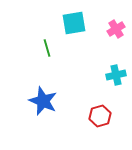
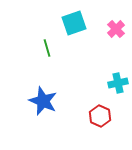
cyan square: rotated 10 degrees counterclockwise
pink cross: rotated 12 degrees counterclockwise
cyan cross: moved 2 px right, 8 px down
red hexagon: rotated 20 degrees counterclockwise
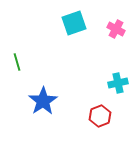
pink cross: rotated 18 degrees counterclockwise
green line: moved 30 px left, 14 px down
blue star: rotated 16 degrees clockwise
red hexagon: rotated 15 degrees clockwise
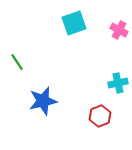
pink cross: moved 3 px right, 1 px down
green line: rotated 18 degrees counterclockwise
blue star: rotated 20 degrees clockwise
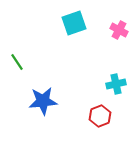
cyan cross: moved 2 px left, 1 px down
blue star: rotated 8 degrees clockwise
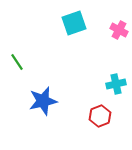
blue star: rotated 8 degrees counterclockwise
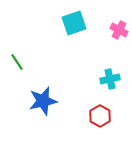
cyan cross: moved 6 px left, 5 px up
red hexagon: rotated 10 degrees counterclockwise
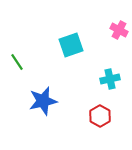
cyan square: moved 3 px left, 22 px down
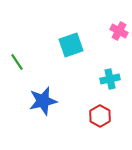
pink cross: moved 1 px down
